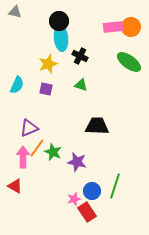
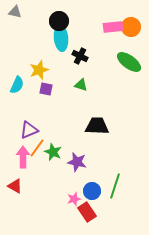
yellow star: moved 9 px left, 6 px down
purple triangle: moved 2 px down
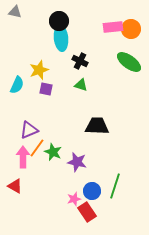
orange circle: moved 2 px down
black cross: moved 5 px down
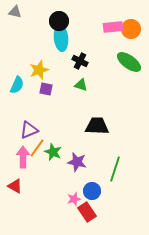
green line: moved 17 px up
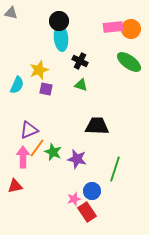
gray triangle: moved 4 px left, 1 px down
purple star: moved 3 px up
red triangle: rotated 42 degrees counterclockwise
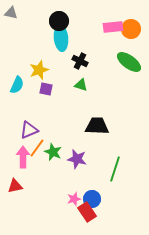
blue circle: moved 8 px down
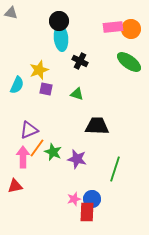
green triangle: moved 4 px left, 9 px down
red rectangle: rotated 36 degrees clockwise
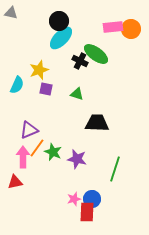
cyan ellipse: rotated 50 degrees clockwise
green ellipse: moved 33 px left, 8 px up
black trapezoid: moved 3 px up
red triangle: moved 4 px up
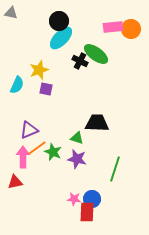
green triangle: moved 44 px down
orange line: rotated 18 degrees clockwise
pink star: rotated 24 degrees clockwise
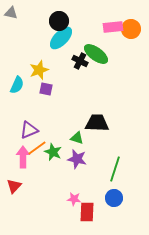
red triangle: moved 1 px left, 4 px down; rotated 35 degrees counterclockwise
blue circle: moved 22 px right, 1 px up
